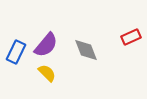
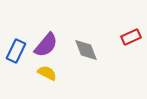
blue rectangle: moved 1 px up
yellow semicircle: rotated 18 degrees counterclockwise
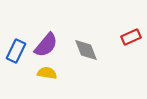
yellow semicircle: rotated 18 degrees counterclockwise
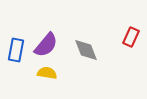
red rectangle: rotated 42 degrees counterclockwise
blue rectangle: moved 1 px up; rotated 15 degrees counterclockwise
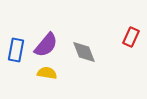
gray diamond: moved 2 px left, 2 px down
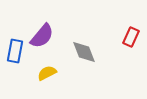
purple semicircle: moved 4 px left, 9 px up
blue rectangle: moved 1 px left, 1 px down
yellow semicircle: rotated 36 degrees counterclockwise
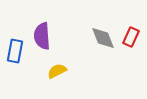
purple semicircle: rotated 136 degrees clockwise
gray diamond: moved 19 px right, 14 px up
yellow semicircle: moved 10 px right, 2 px up
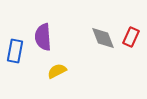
purple semicircle: moved 1 px right, 1 px down
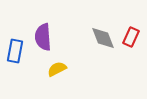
yellow semicircle: moved 2 px up
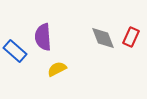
blue rectangle: rotated 60 degrees counterclockwise
